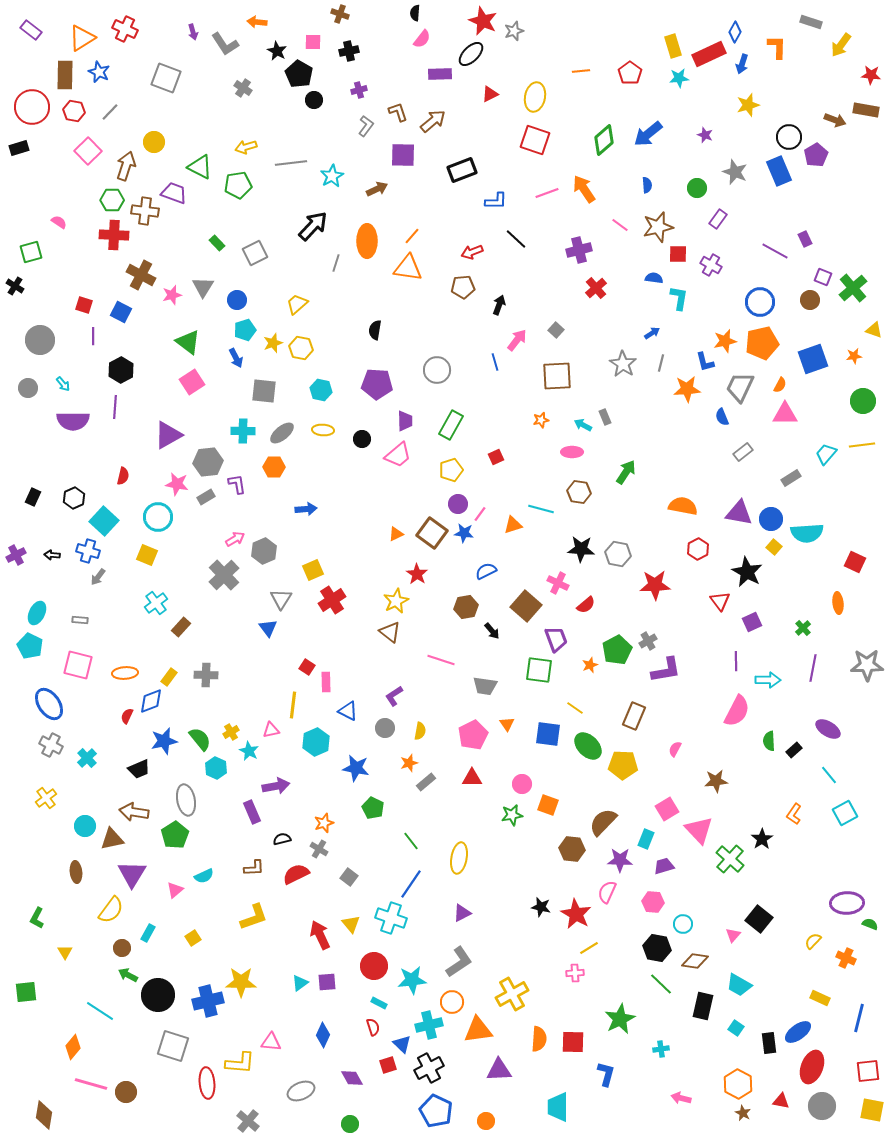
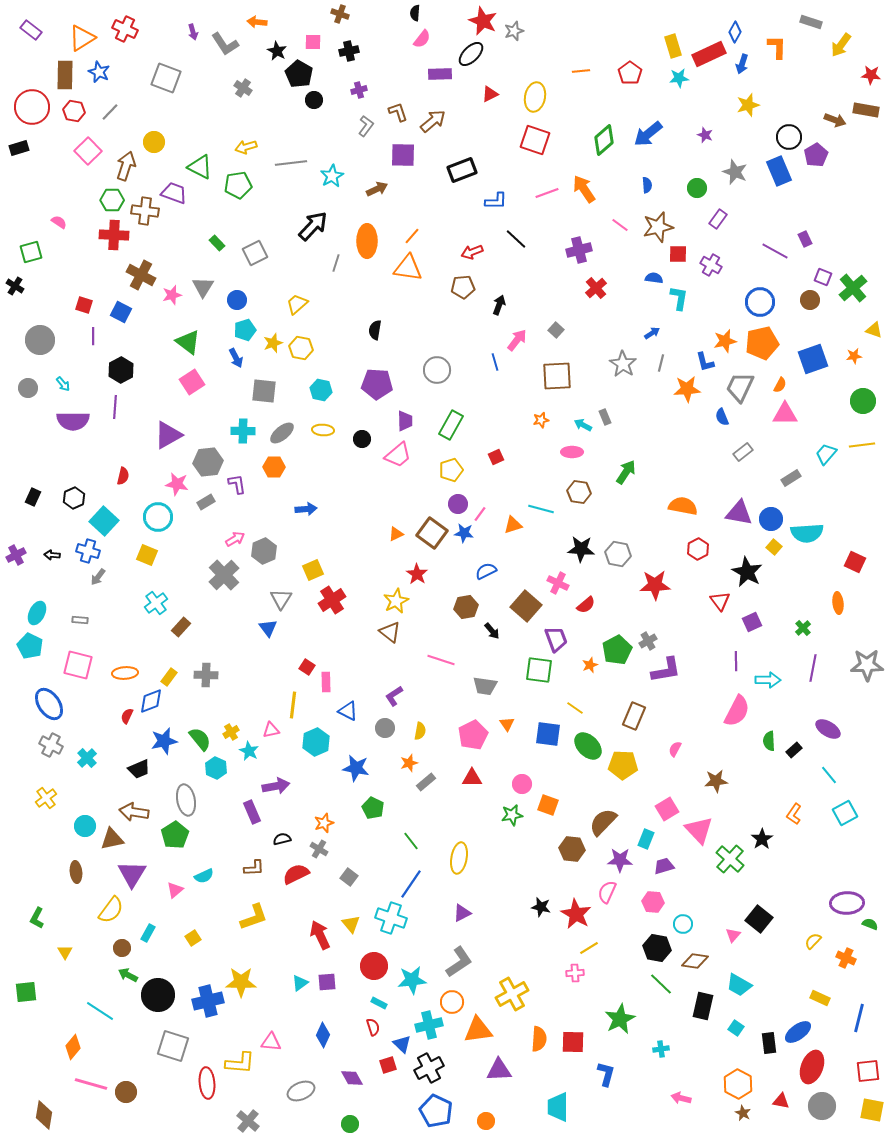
gray rectangle at (206, 497): moved 5 px down
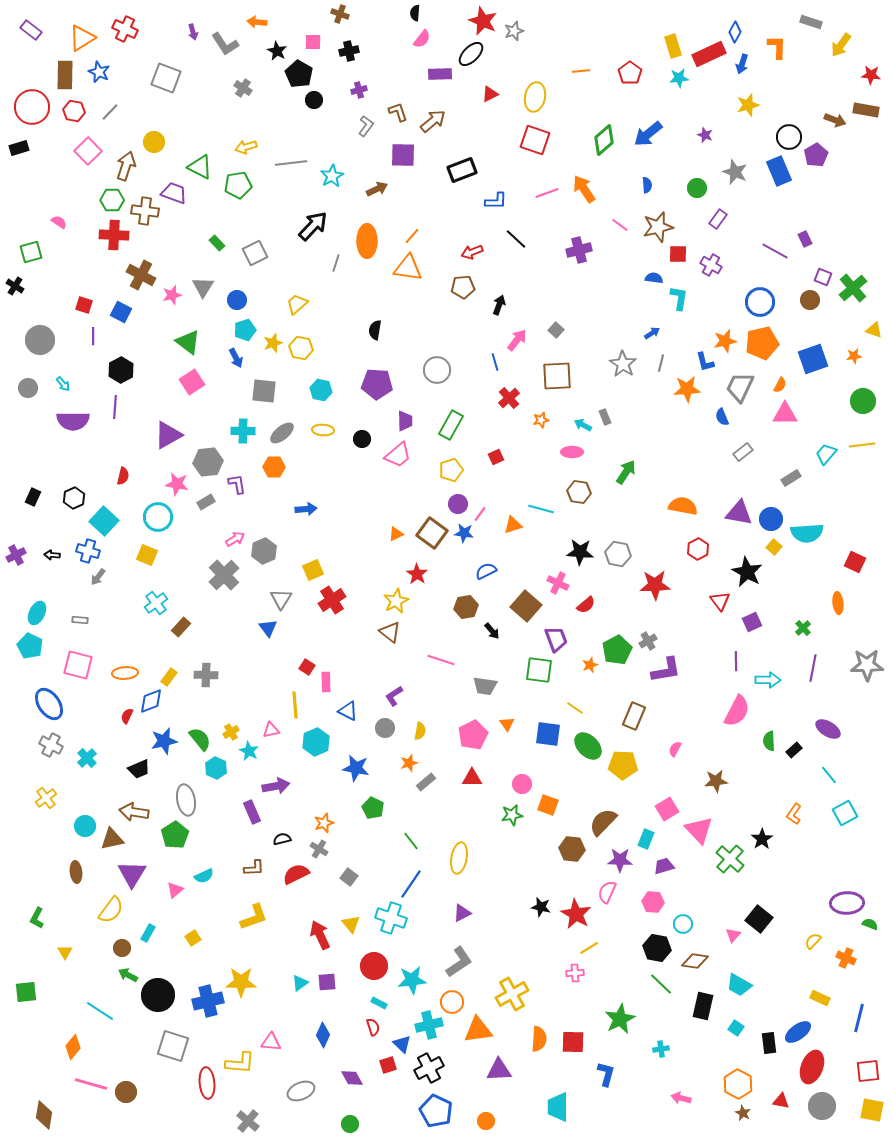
red cross at (596, 288): moved 87 px left, 110 px down
black star at (581, 549): moved 1 px left, 3 px down
yellow line at (293, 705): moved 2 px right; rotated 12 degrees counterclockwise
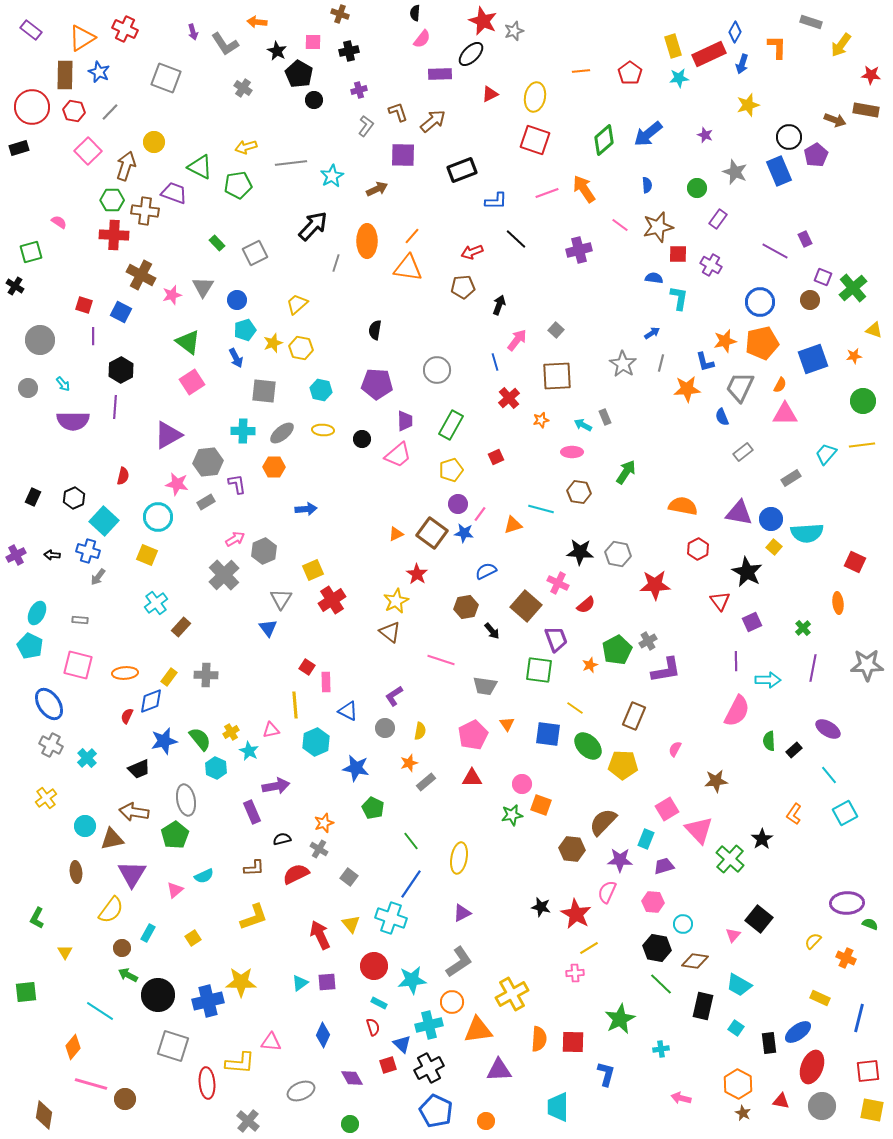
orange square at (548, 805): moved 7 px left
brown circle at (126, 1092): moved 1 px left, 7 px down
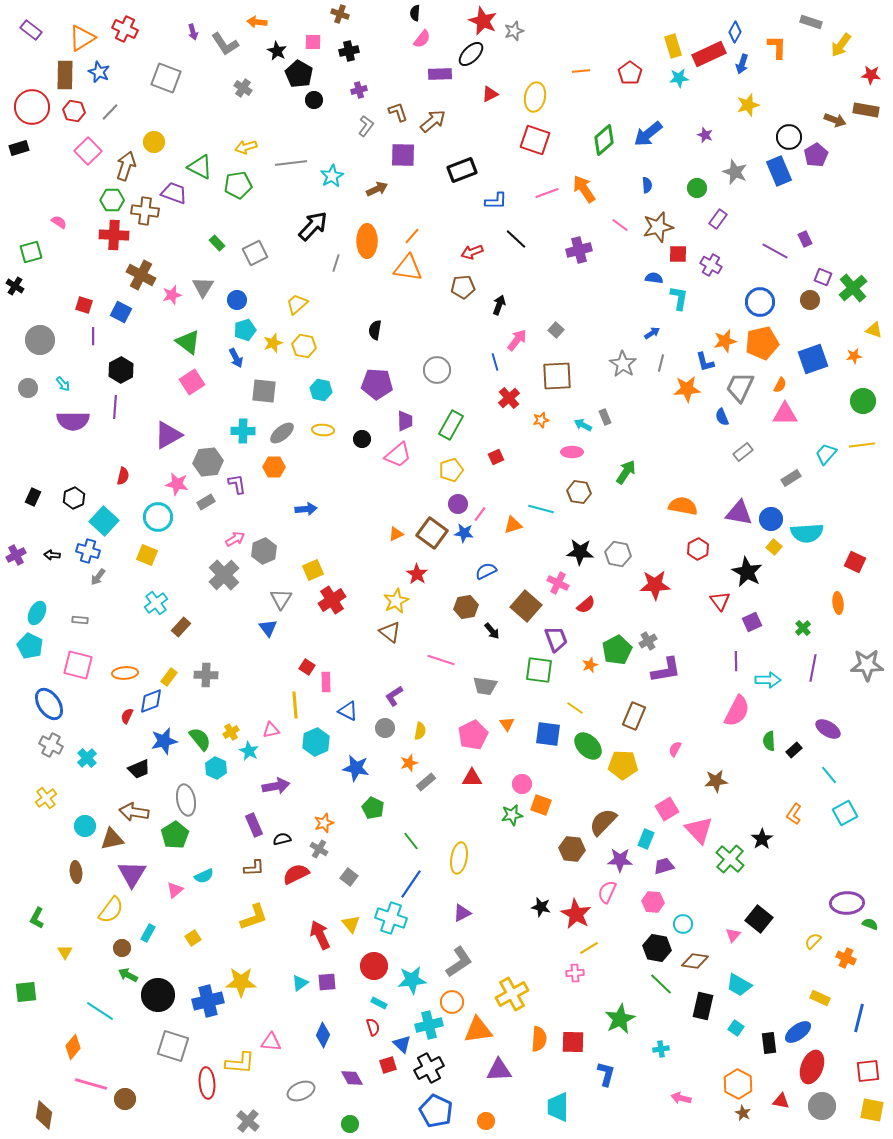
yellow hexagon at (301, 348): moved 3 px right, 2 px up
purple rectangle at (252, 812): moved 2 px right, 13 px down
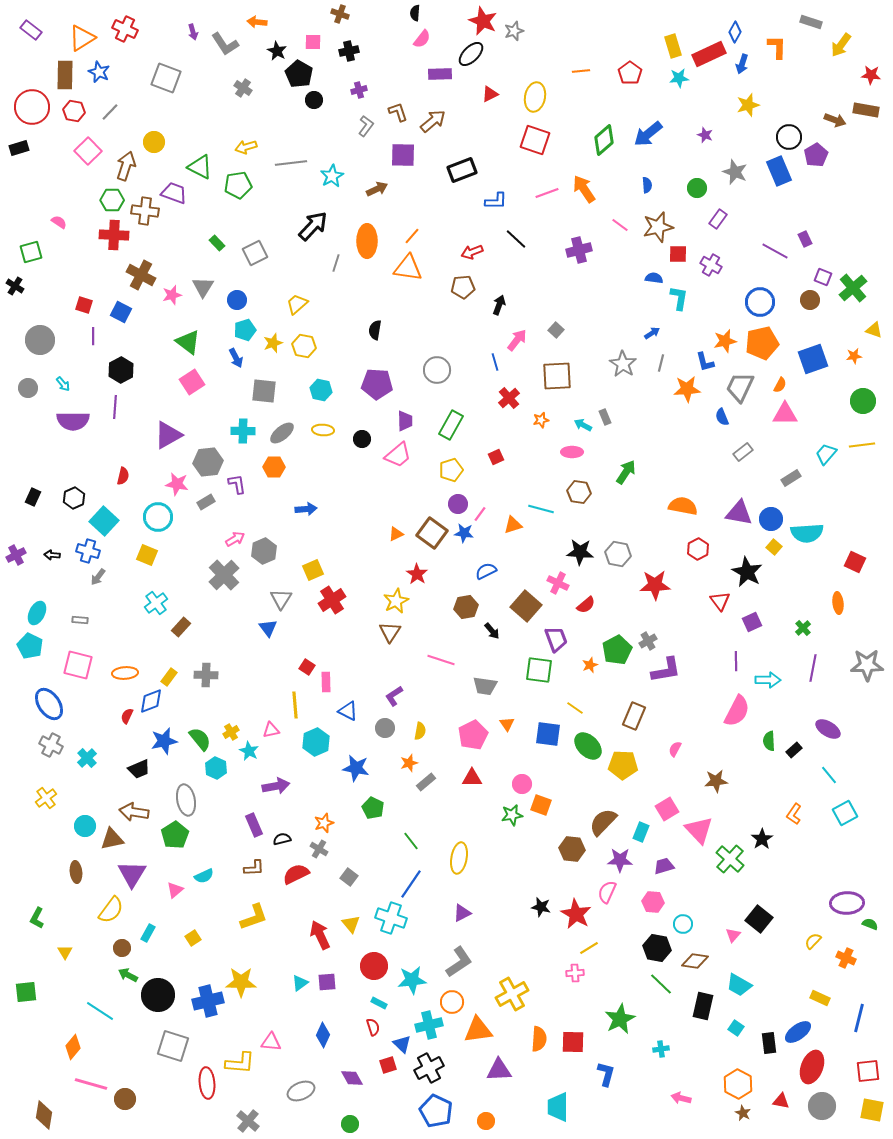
brown triangle at (390, 632): rotated 25 degrees clockwise
cyan rectangle at (646, 839): moved 5 px left, 7 px up
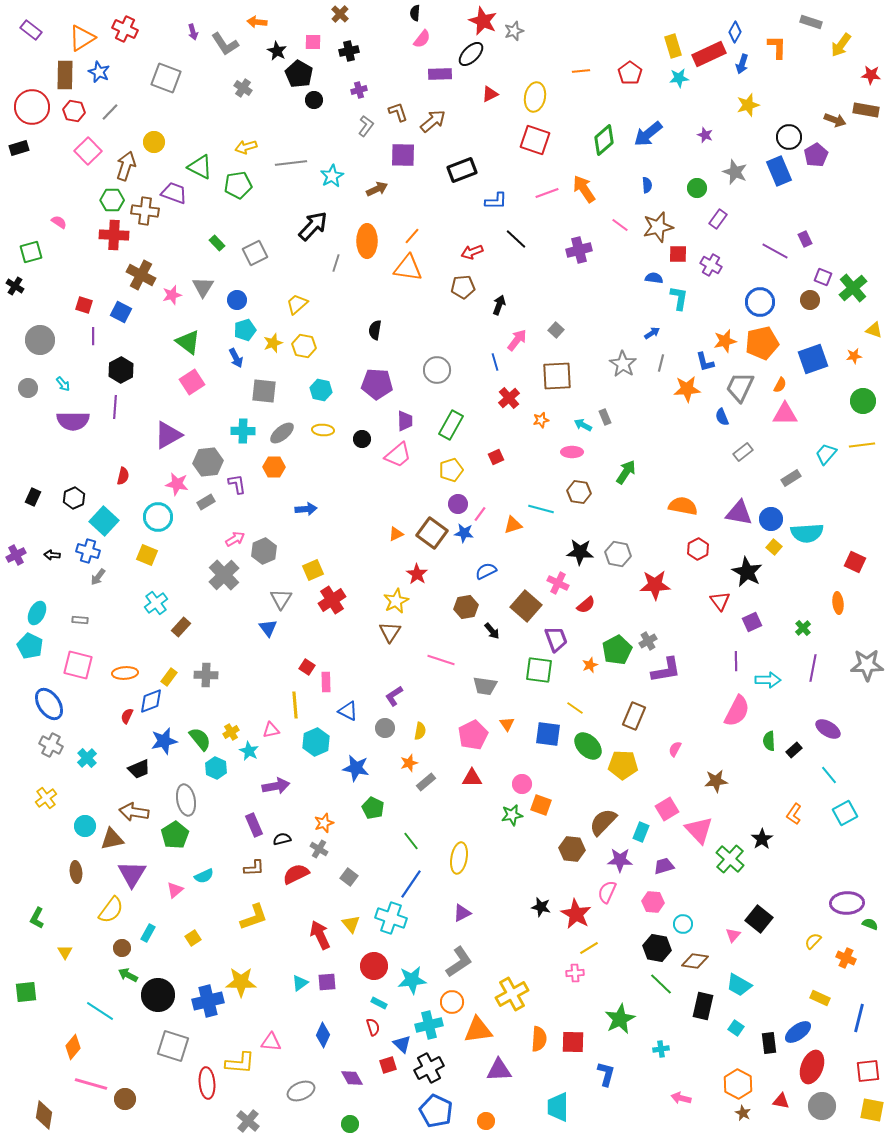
brown cross at (340, 14): rotated 24 degrees clockwise
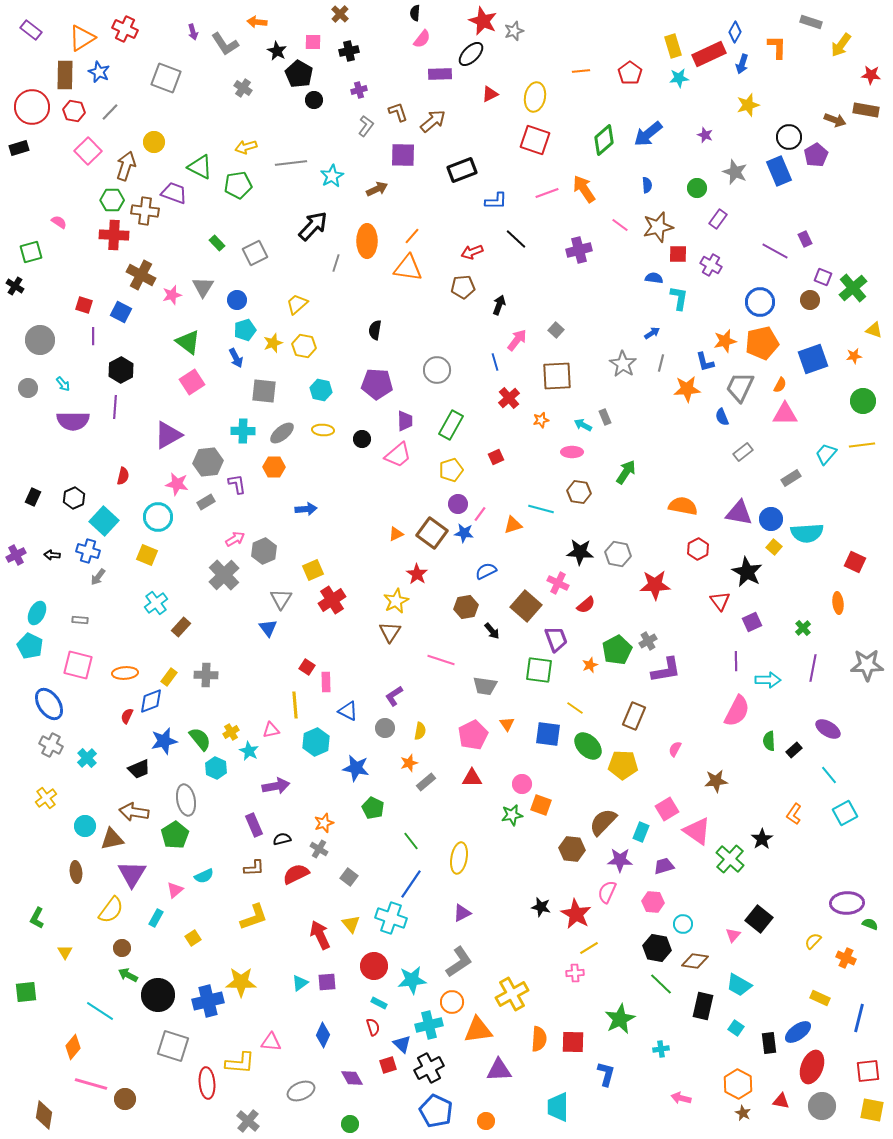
pink triangle at (699, 830): moved 2 px left, 1 px down; rotated 12 degrees counterclockwise
cyan rectangle at (148, 933): moved 8 px right, 15 px up
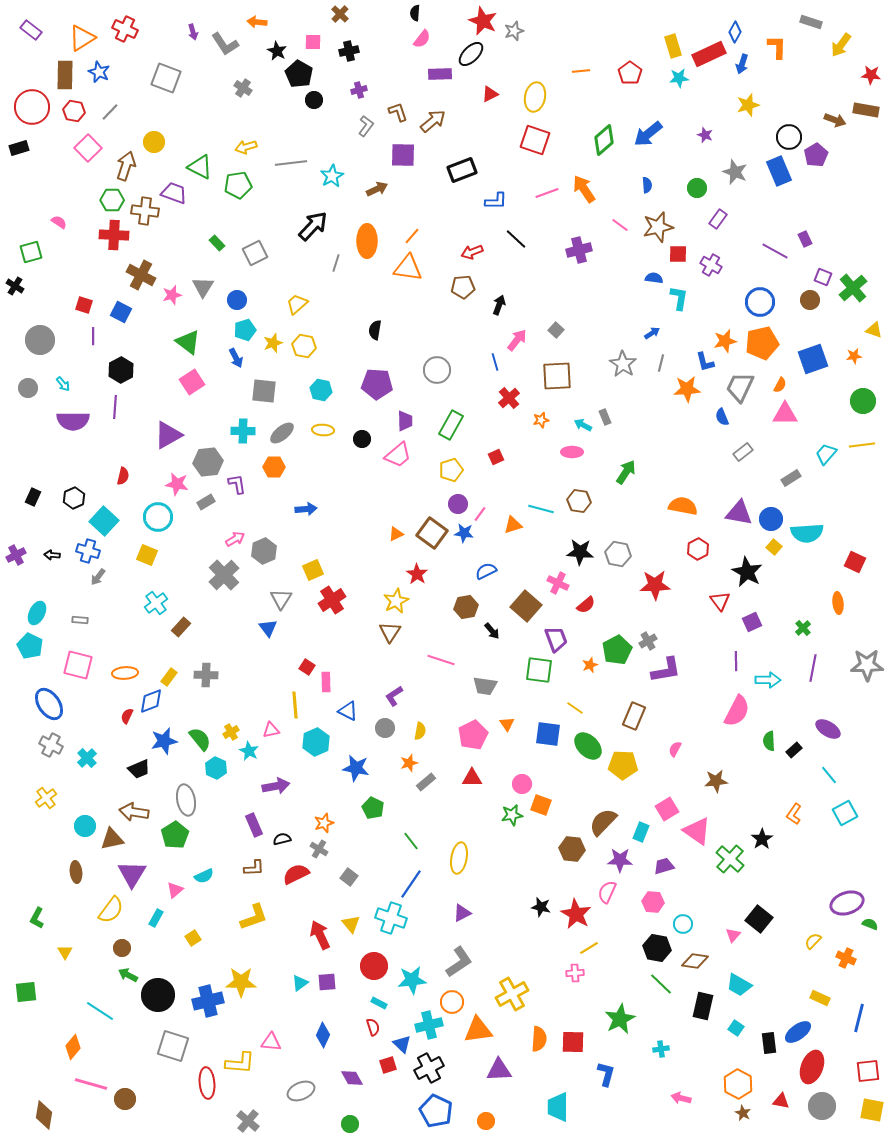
pink square at (88, 151): moved 3 px up
brown hexagon at (579, 492): moved 9 px down
purple ellipse at (847, 903): rotated 16 degrees counterclockwise
